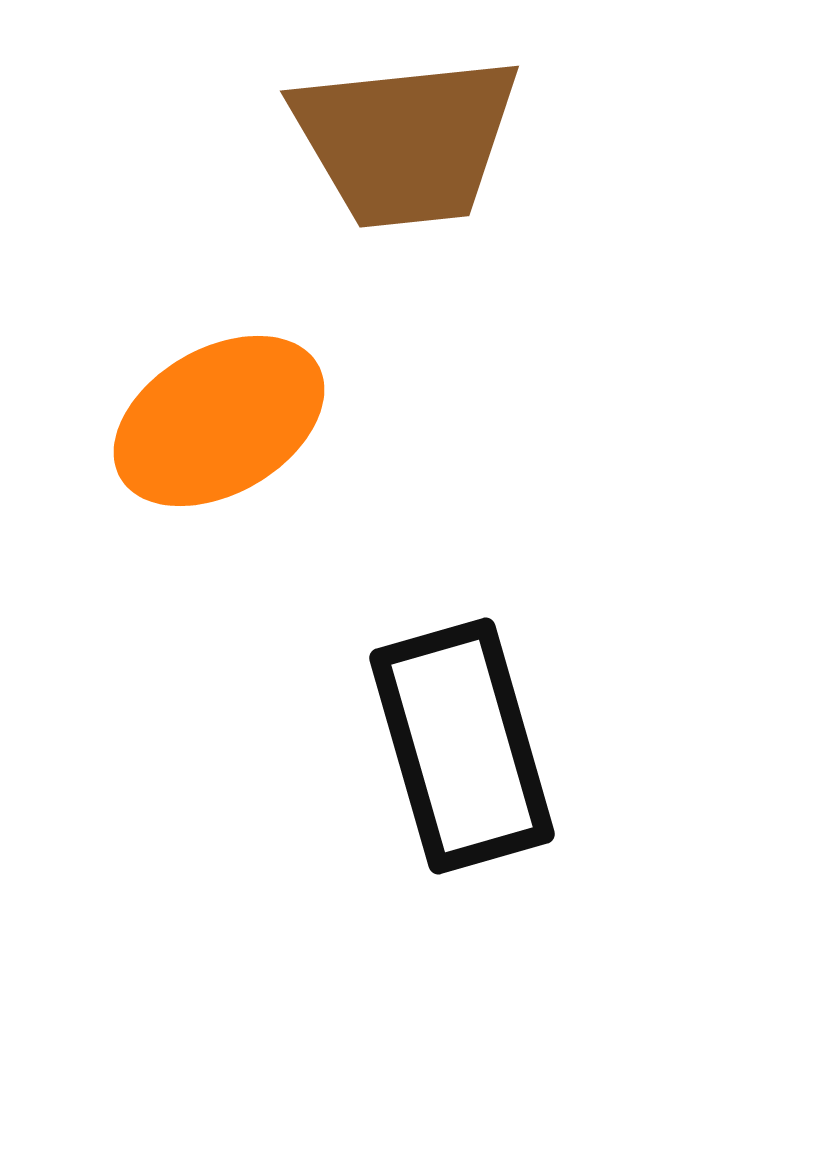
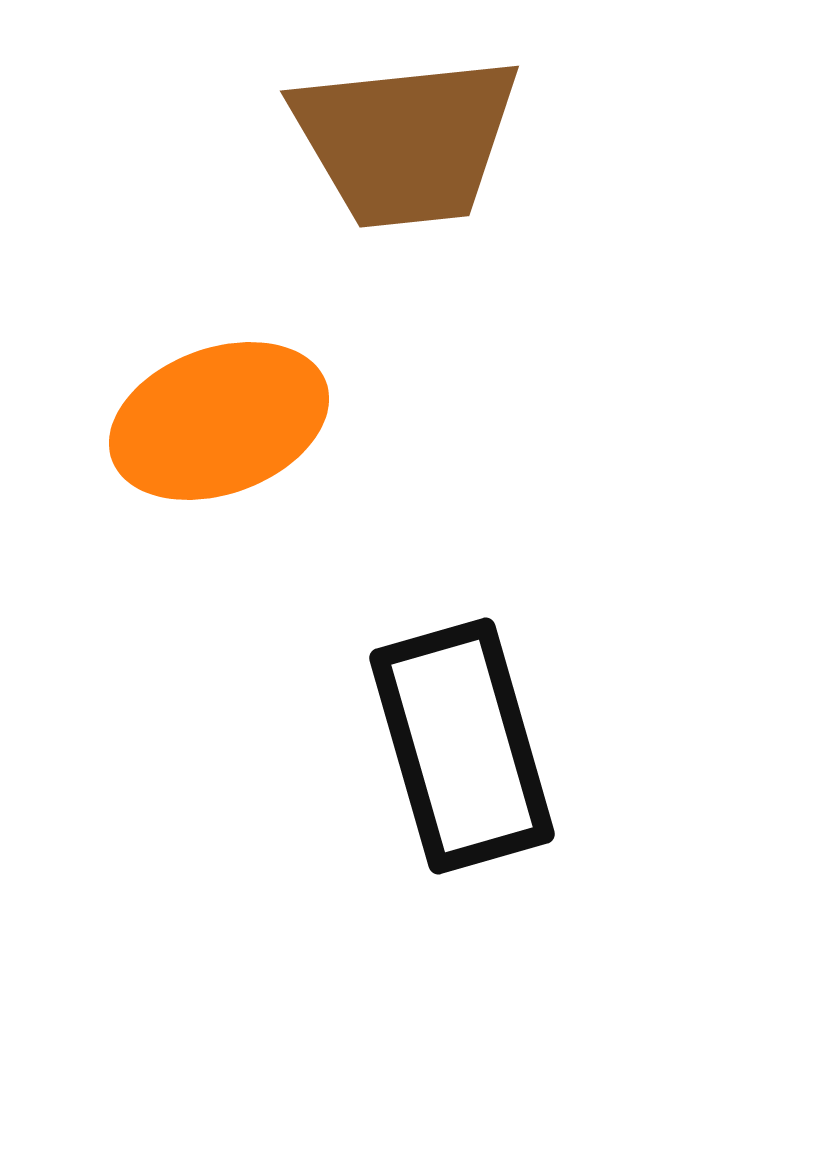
orange ellipse: rotated 10 degrees clockwise
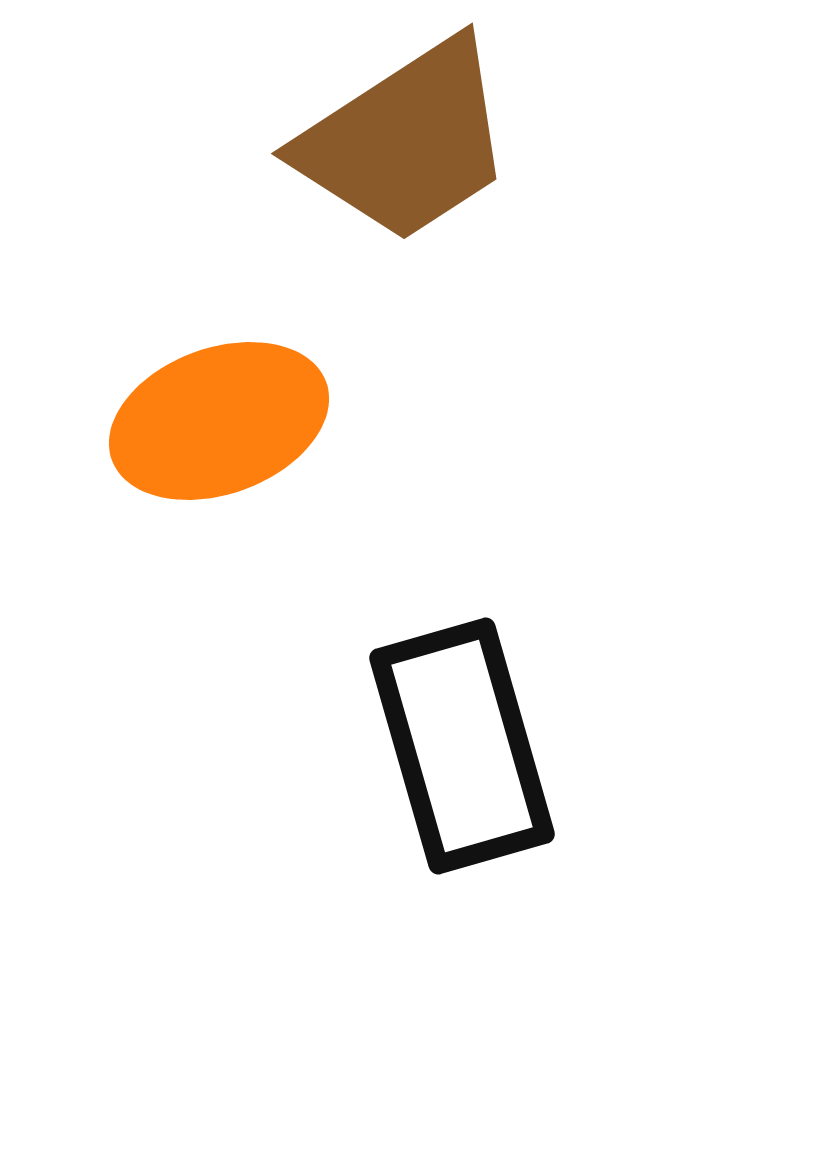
brown trapezoid: rotated 27 degrees counterclockwise
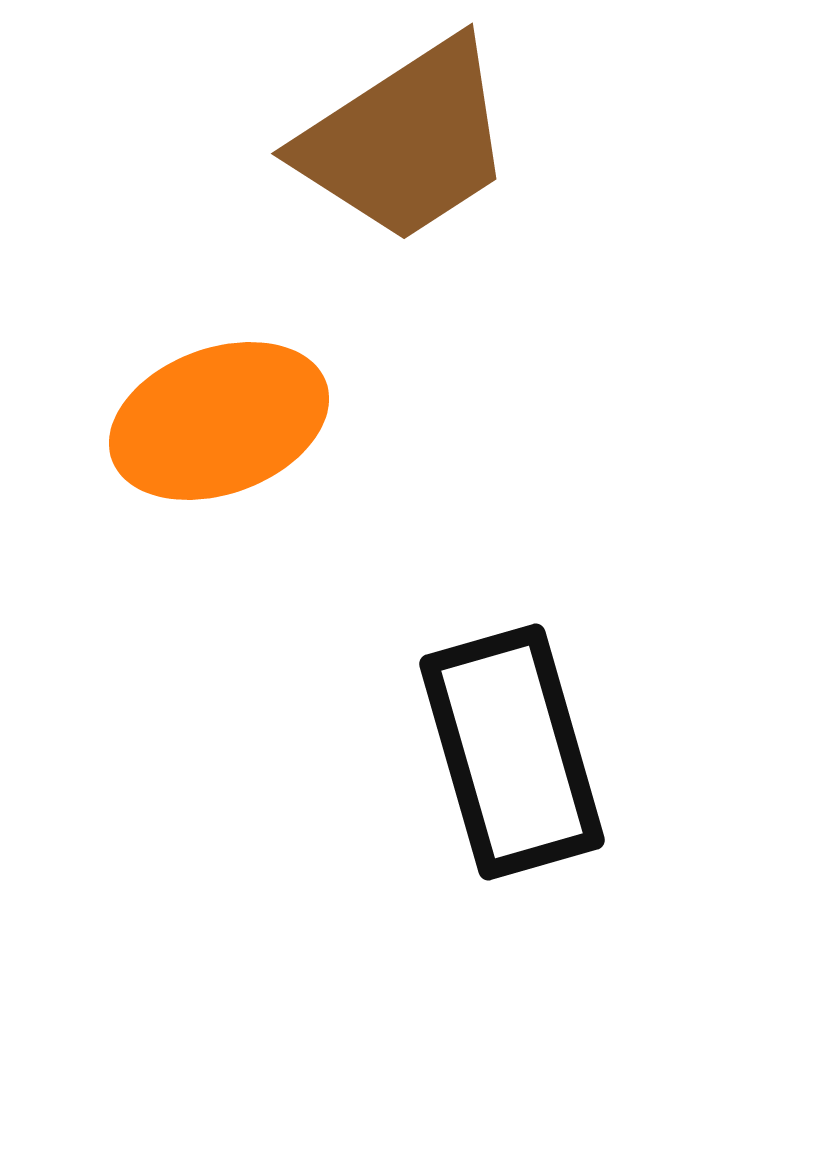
black rectangle: moved 50 px right, 6 px down
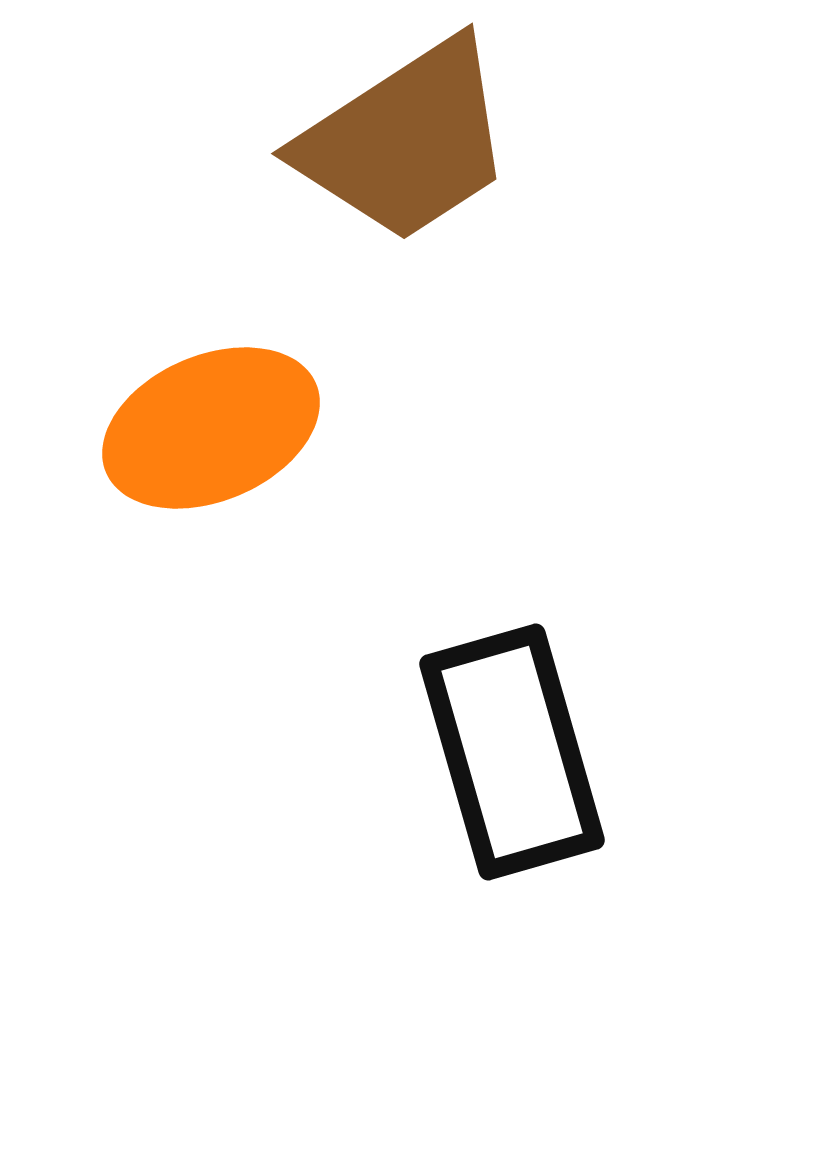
orange ellipse: moved 8 px left, 7 px down; rotated 3 degrees counterclockwise
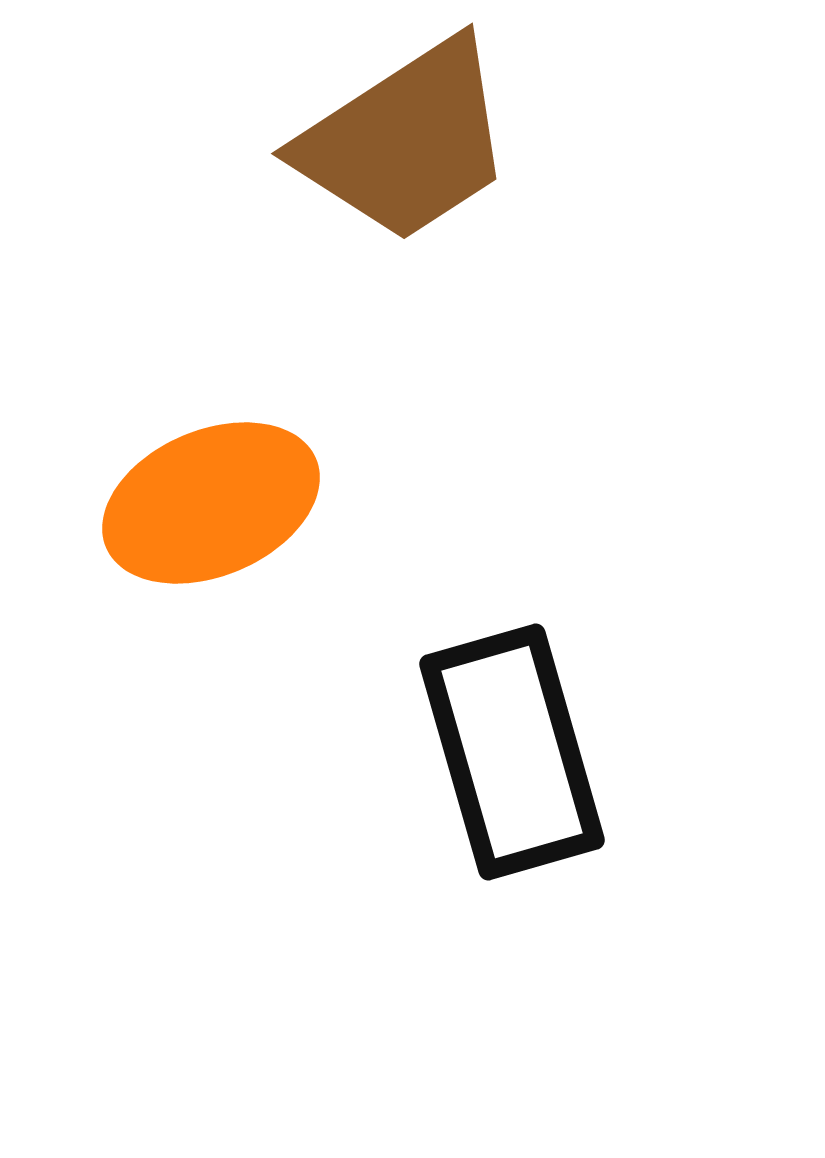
orange ellipse: moved 75 px down
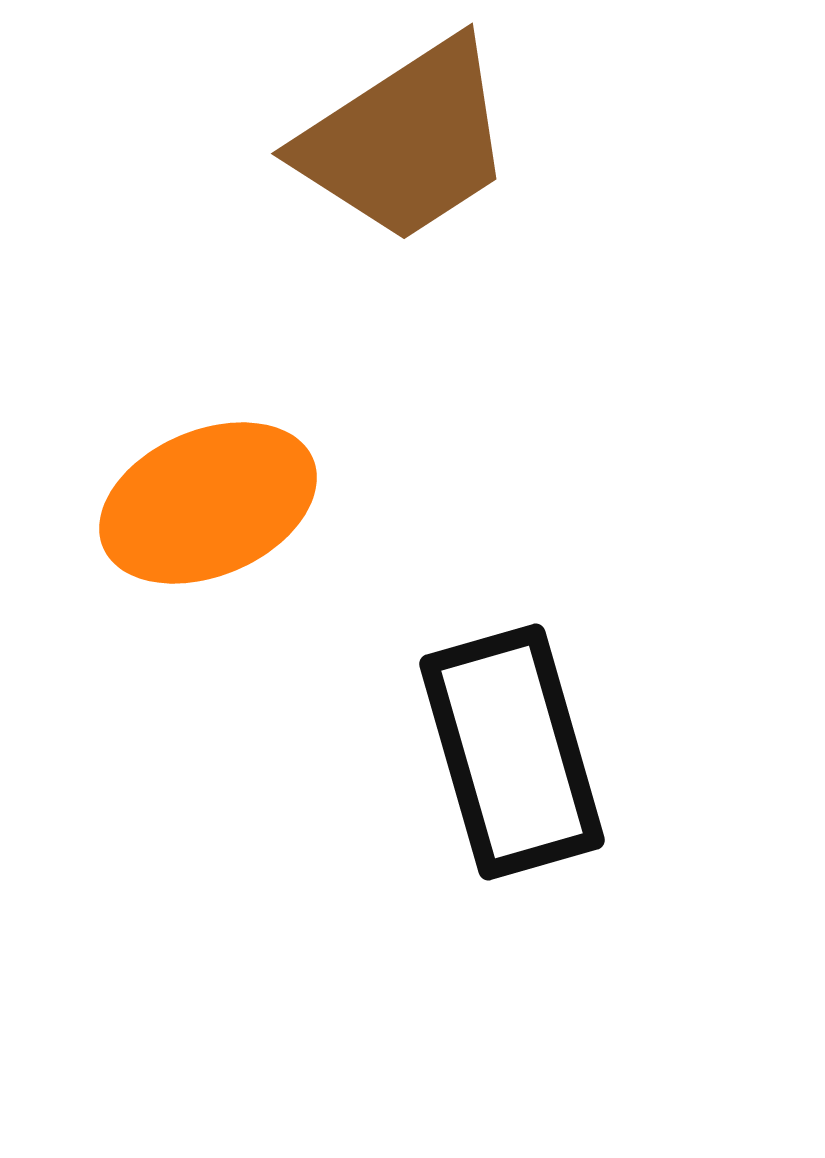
orange ellipse: moved 3 px left
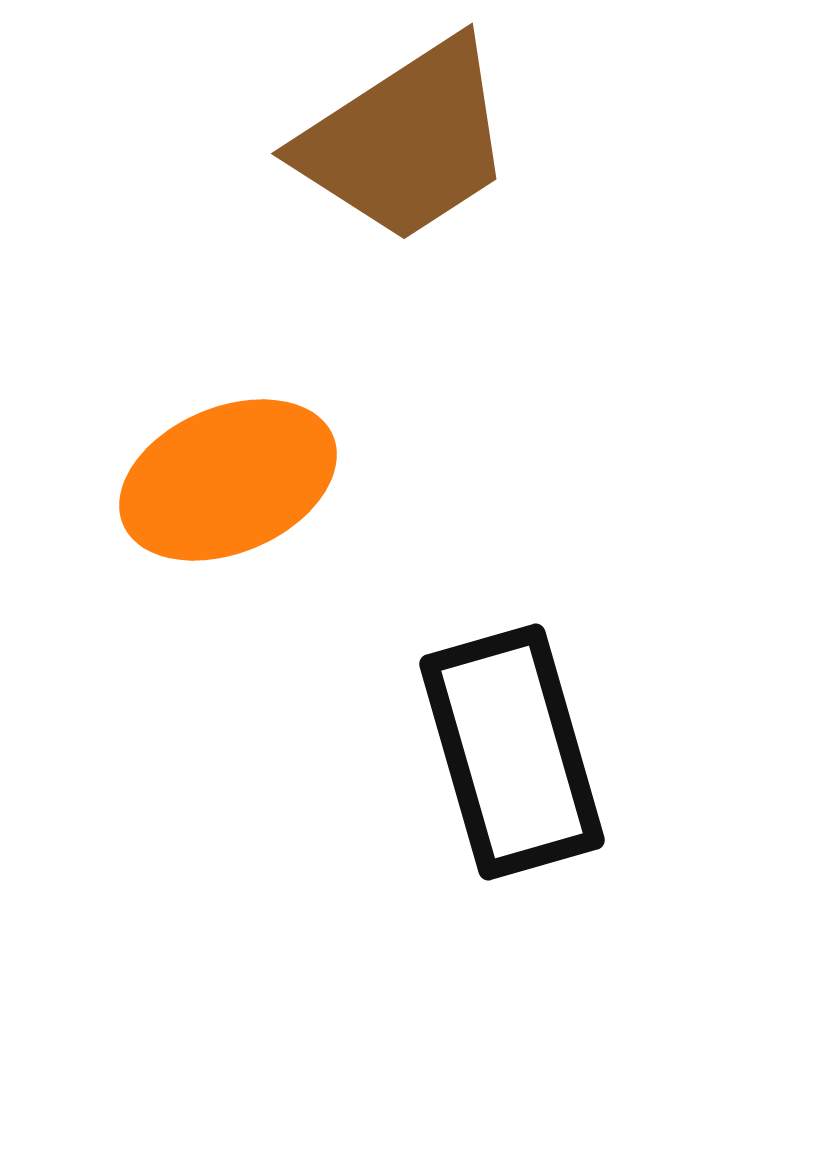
orange ellipse: moved 20 px right, 23 px up
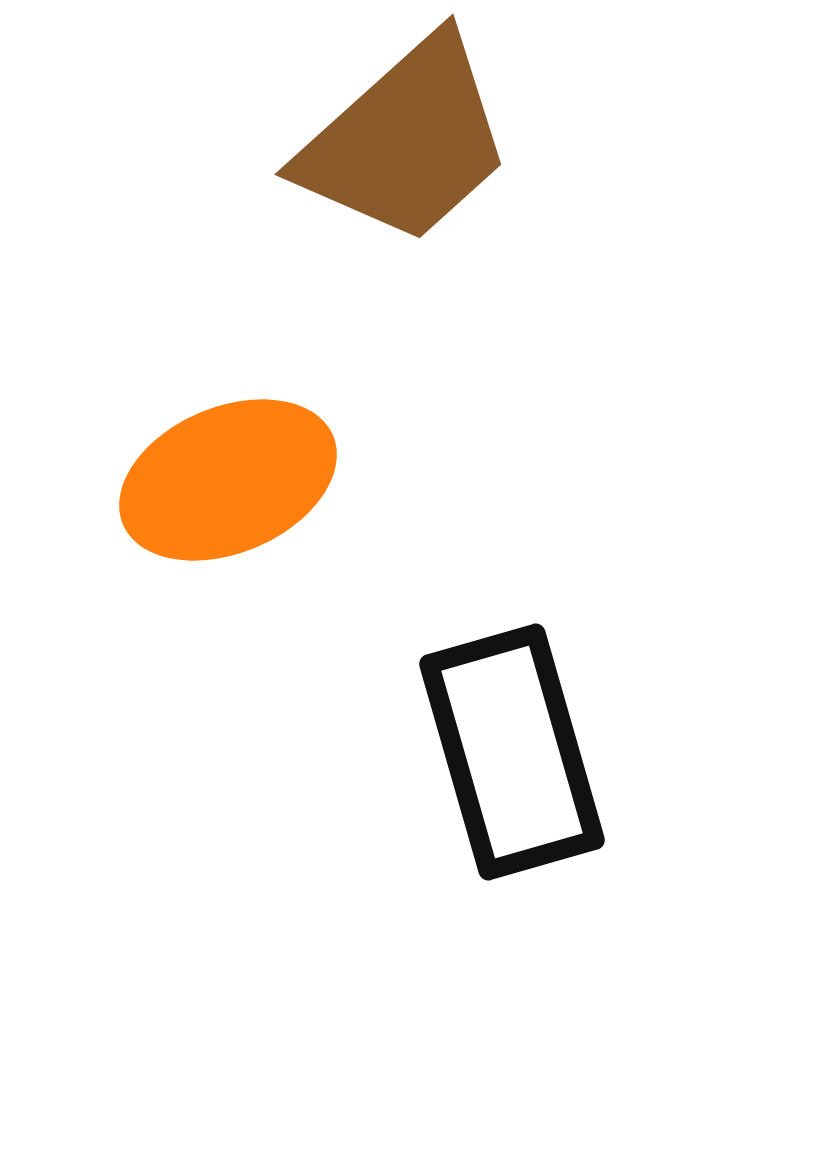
brown trapezoid: rotated 9 degrees counterclockwise
